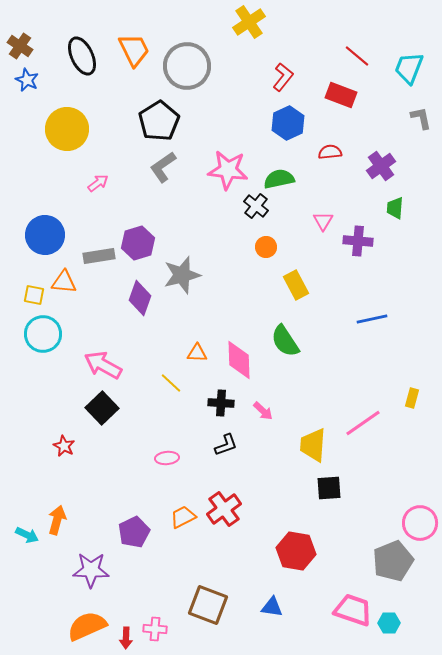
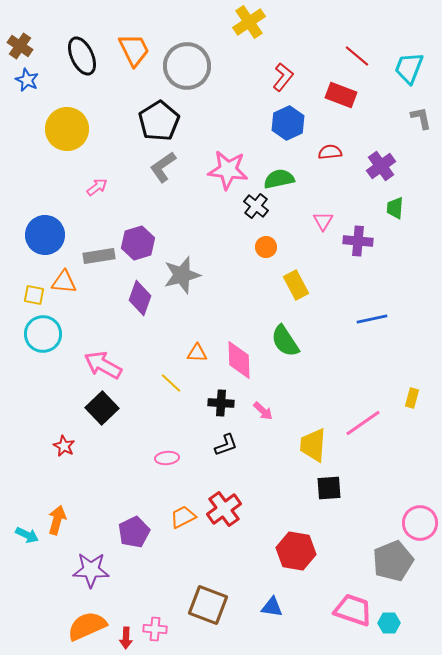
pink arrow at (98, 183): moved 1 px left, 4 px down
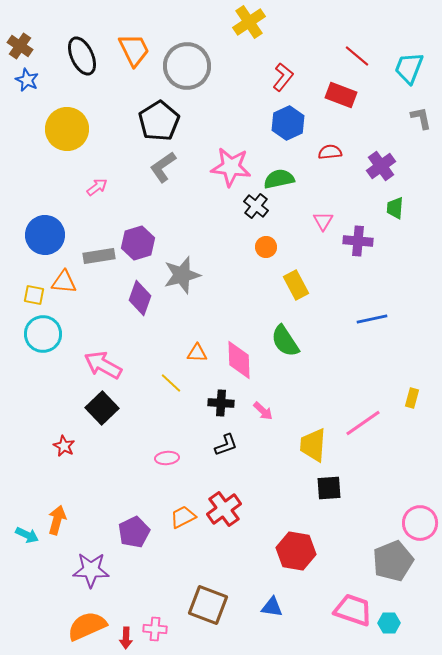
pink star at (228, 170): moved 3 px right, 3 px up
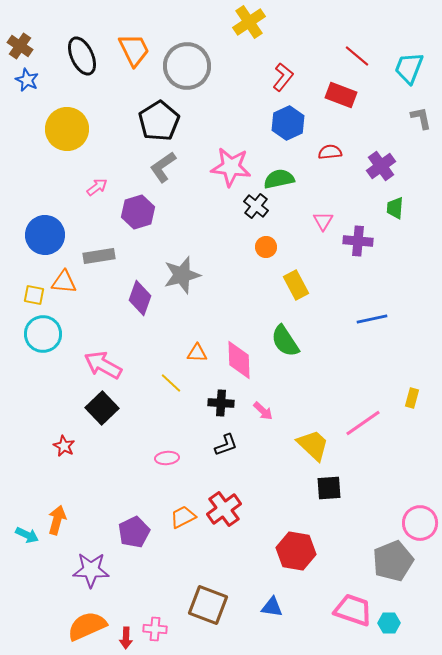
purple hexagon at (138, 243): moved 31 px up
yellow trapezoid at (313, 445): rotated 129 degrees clockwise
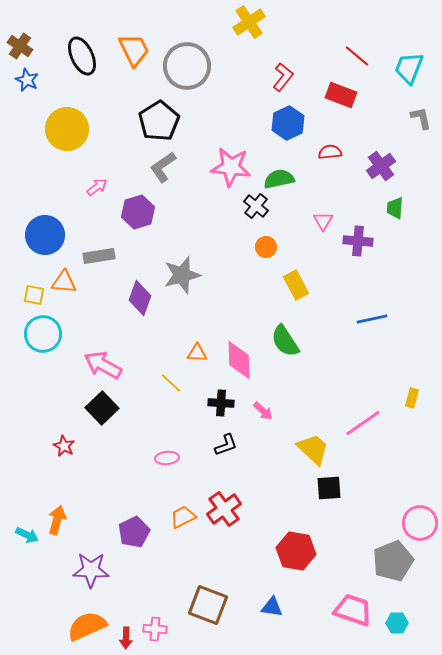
yellow trapezoid at (313, 445): moved 4 px down
cyan hexagon at (389, 623): moved 8 px right
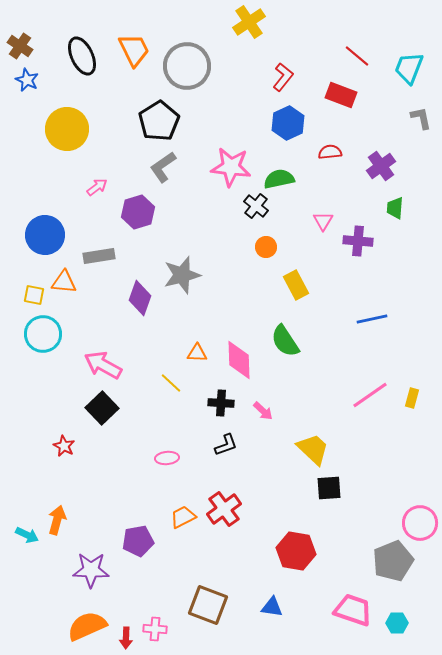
pink line at (363, 423): moved 7 px right, 28 px up
purple pentagon at (134, 532): moved 4 px right, 9 px down; rotated 16 degrees clockwise
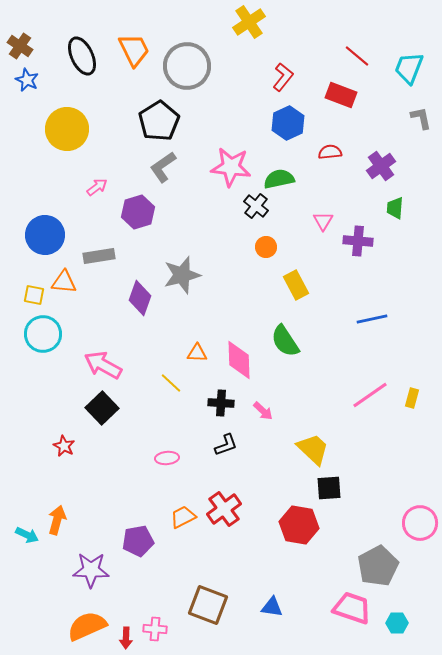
red hexagon at (296, 551): moved 3 px right, 26 px up
gray pentagon at (393, 561): moved 15 px left, 5 px down; rotated 6 degrees counterclockwise
pink trapezoid at (353, 610): moved 1 px left, 2 px up
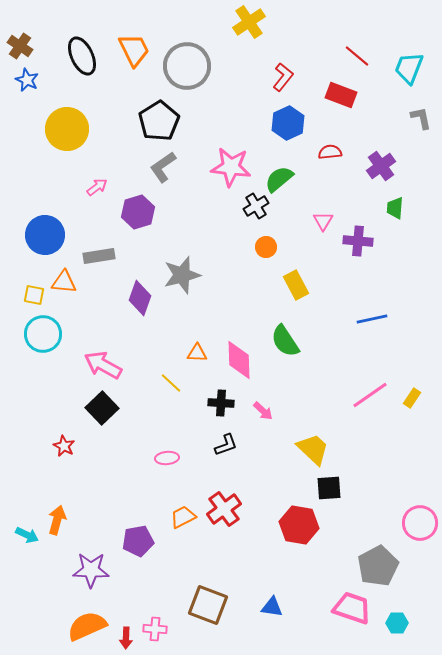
green semicircle at (279, 179): rotated 28 degrees counterclockwise
black cross at (256, 206): rotated 20 degrees clockwise
yellow rectangle at (412, 398): rotated 18 degrees clockwise
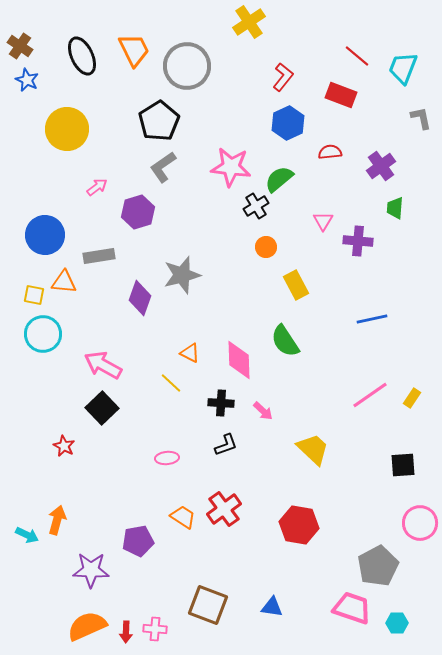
cyan trapezoid at (409, 68): moved 6 px left
orange triangle at (197, 353): moved 7 px left; rotated 25 degrees clockwise
black square at (329, 488): moved 74 px right, 23 px up
orange trapezoid at (183, 517): rotated 60 degrees clockwise
red arrow at (126, 638): moved 6 px up
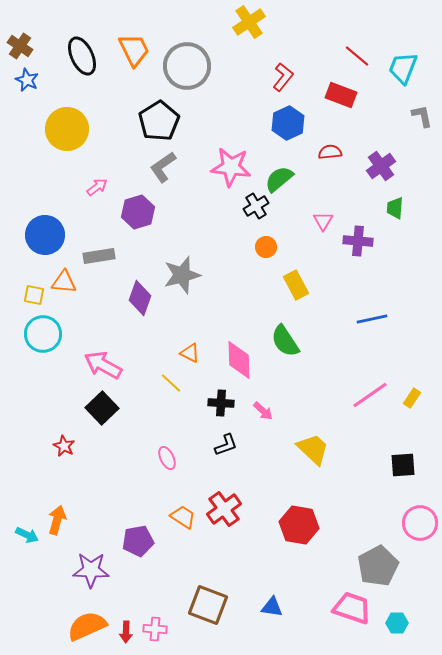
gray L-shape at (421, 118): moved 1 px right, 2 px up
pink ellipse at (167, 458): rotated 70 degrees clockwise
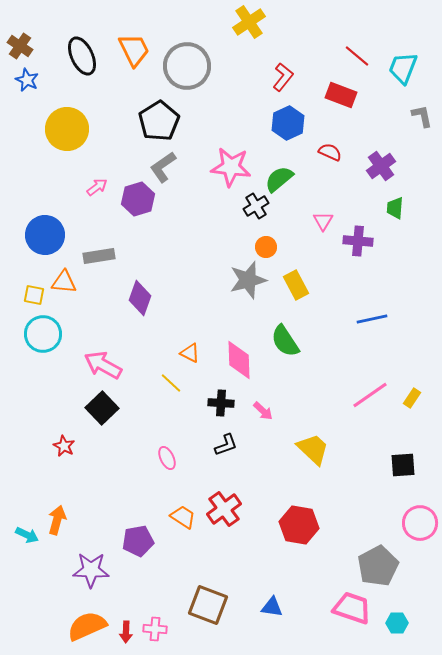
red semicircle at (330, 152): rotated 30 degrees clockwise
purple hexagon at (138, 212): moved 13 px up
gray star at (182, 275): moved 66 px right, 5 px down
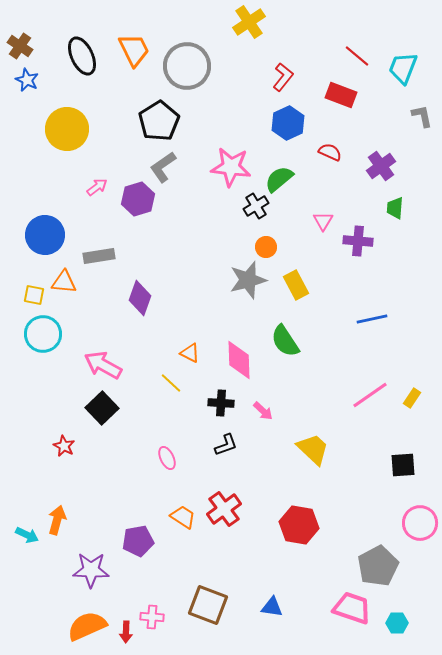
pink cross at (155, 629): moved 3 px left, 12 px up
